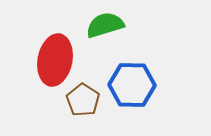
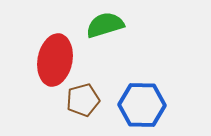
blue hexagon: moved 10 px right, 20 px down
brown pentagon: rotated 24 degrees clockwise
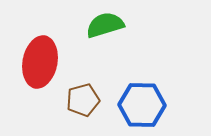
red ellipse: moved 15 px left, 2 px down
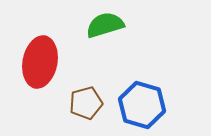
brown pentagon: moved 3 px right, 3 px down
blue hexagon: rotated 15 degrees clockwise
